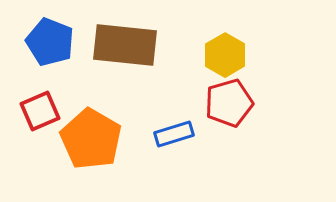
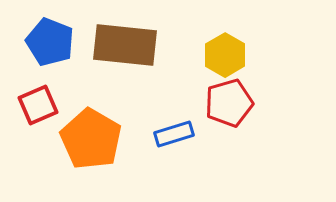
red square: moved 2 px left, 6 px up
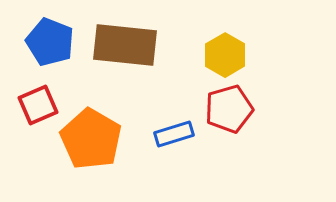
red pentagon: moved 6 px down
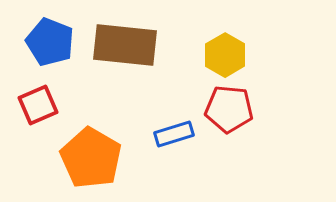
red pentagon: rotated 21 degrees clockwise
orange pentagon: moved 19 px down
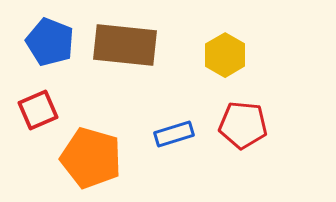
red square: moved 5 px down
red pentagon: moved 14 px right, 16 px down
orange pentagon: rotated 14 degrees counterclockwise
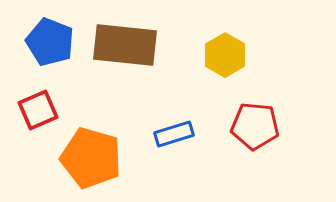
red pentagon: moved 12 px right, 1 px down
